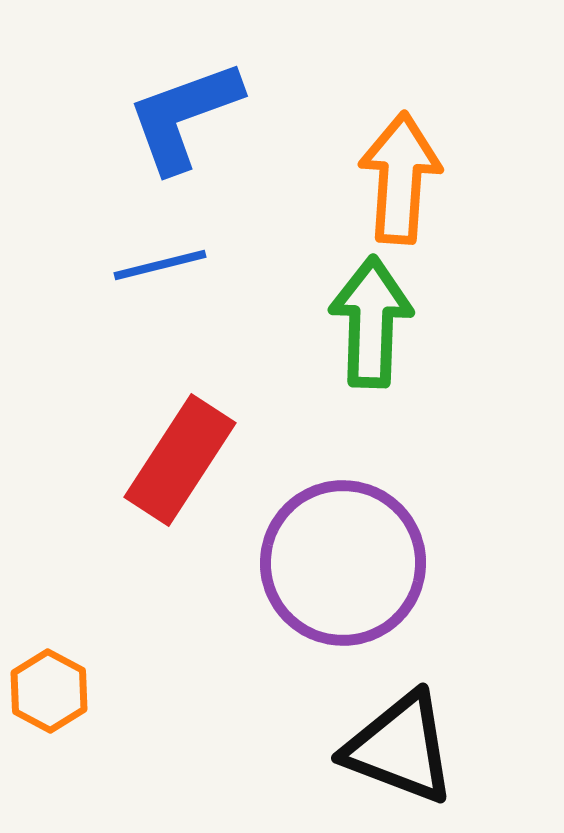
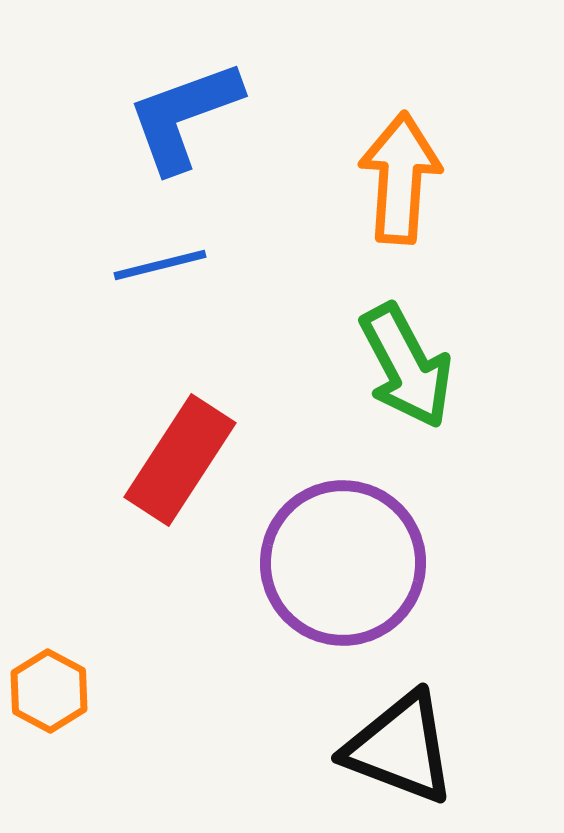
green arrow: moved 35 px right, 44 px down; rotated 150 degrees clockwise
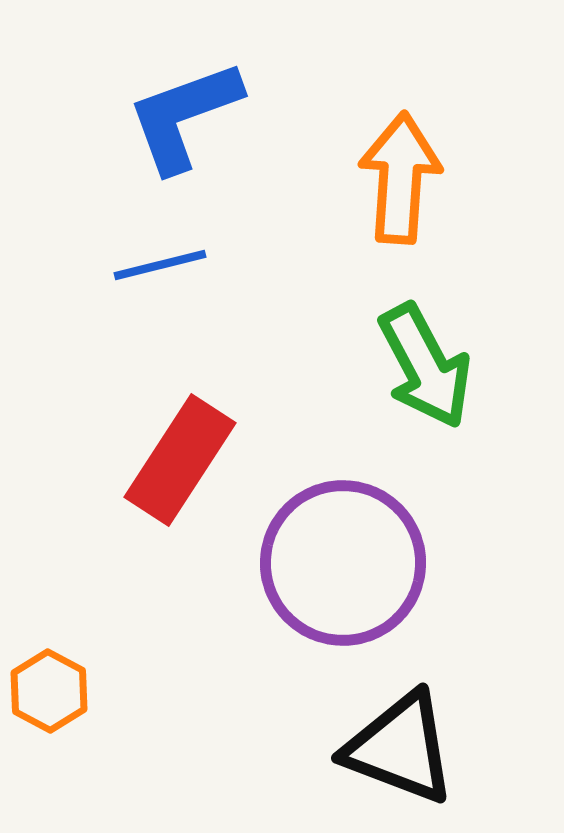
green arrow: moved 19 px right
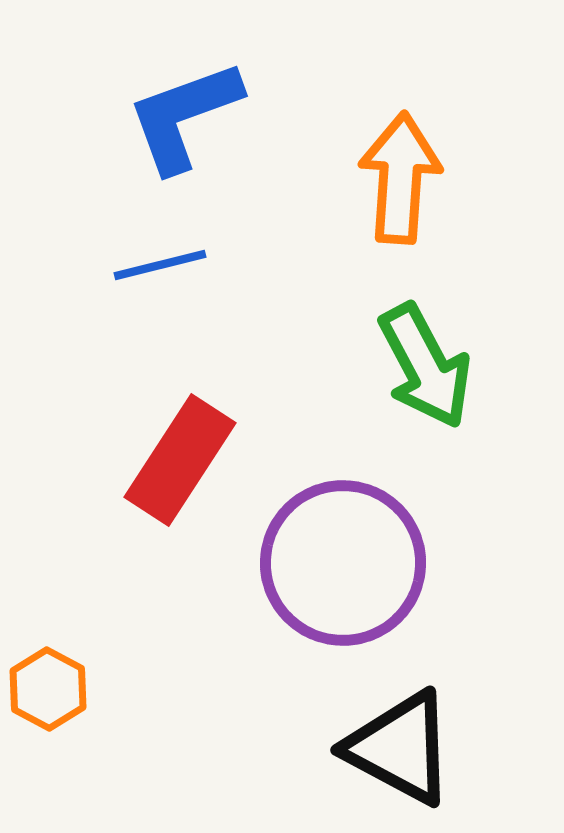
orange hexagon: moved 1 px left, 2 px up
black triangle: rotated 7 degrees clockwise
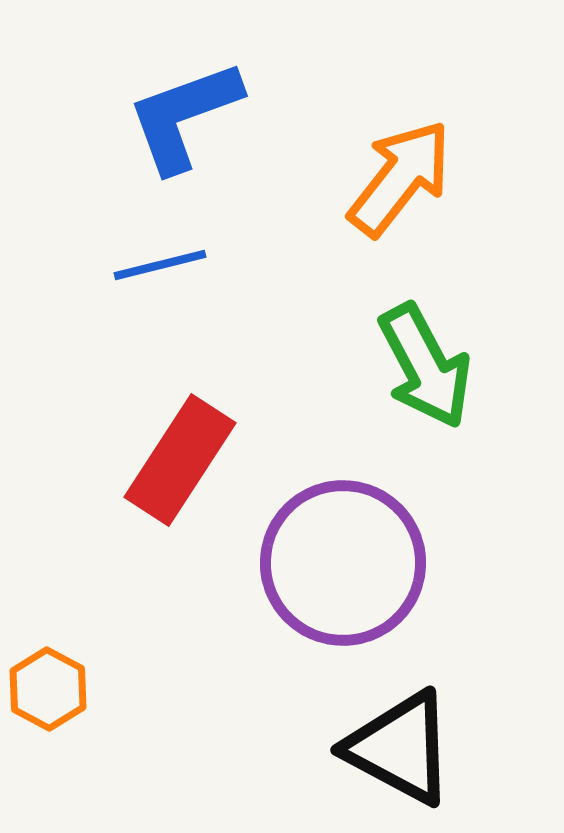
orange arrow: rotated 34 degrees clockwise
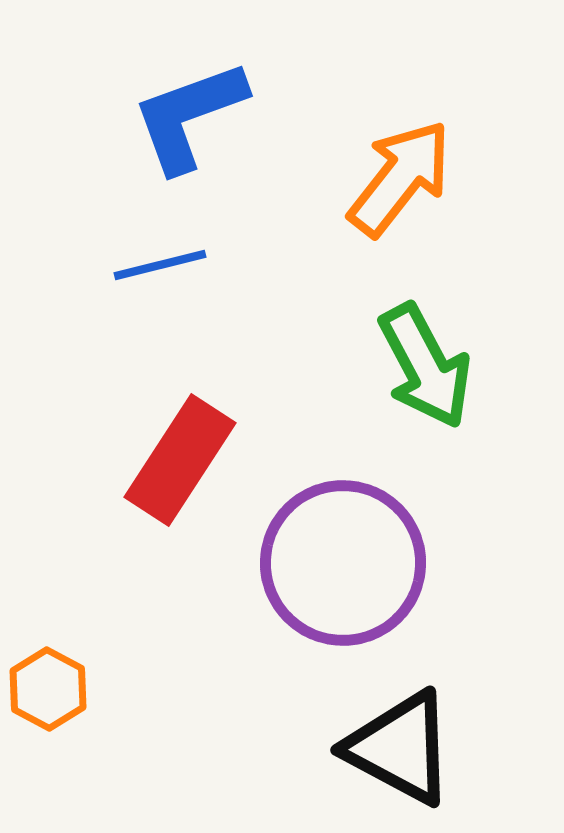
blue L-shape: moved 5 px right
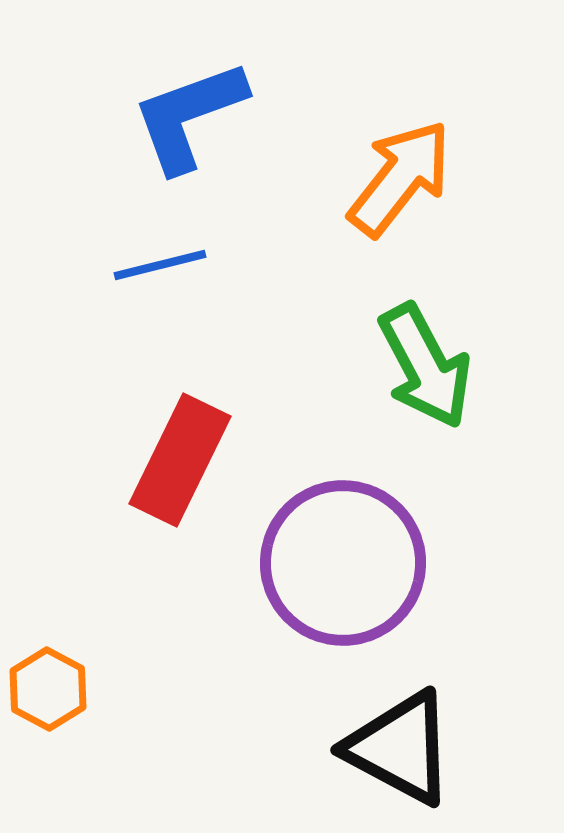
red rectangle: rotated 7 degrees counterclockwise
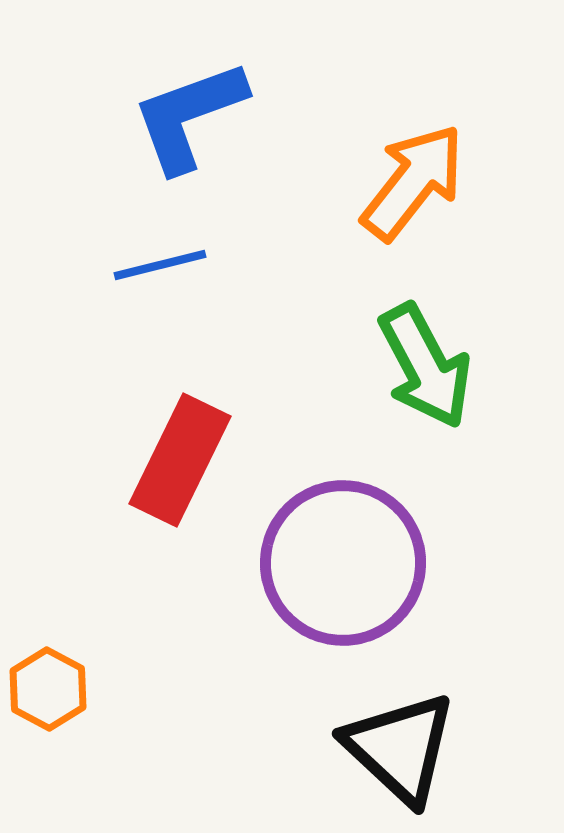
orange arrow: moved 13 px right, 4 px down
black triangle: rotated 15 degrees clockwise
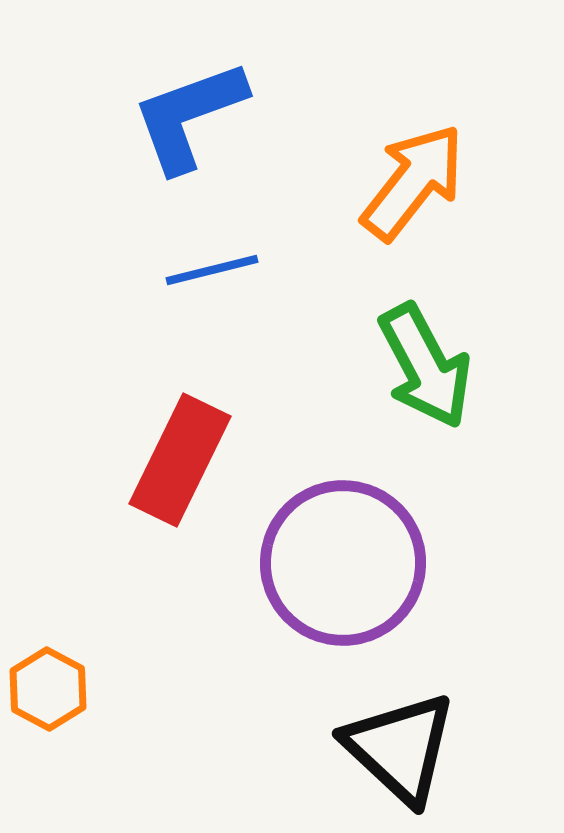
blue line: moved 52 px right, 5 px down
